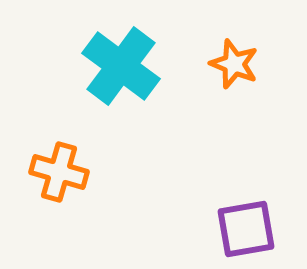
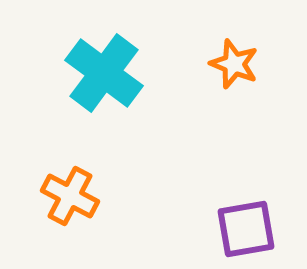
cyan cross: moved 17 px left, 7 px down
orange cross: moved 11 px right, 24 px down; rotated 12 degrees clockwise
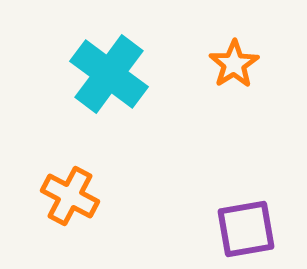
orange star: rotated 18 degrees clockwise
cyan cross: moved 5 px right, 1 px down
